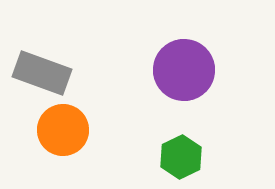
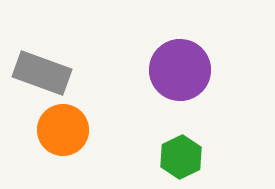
purple circle: moved 4 px left
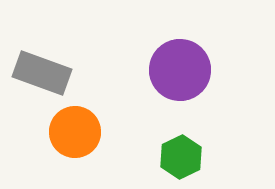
orange circle: moved 12 px right, 2 px down
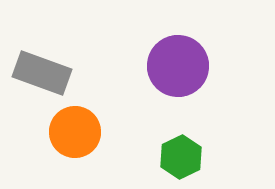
purple circle: moved 2 px left, 4 px up
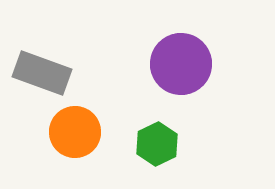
purple circle: moved 3 px right, 2 px up
green hexagon: moved 24 px left, 13 px up
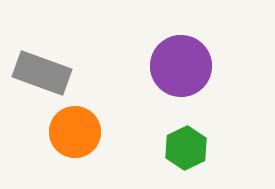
purple circle: moved 2 px down
green hexagon: moved 29 px right, 4 px down
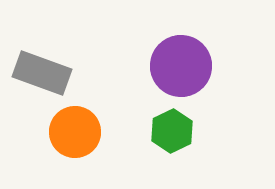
green hexagon: moved 14 px left, 17 px up
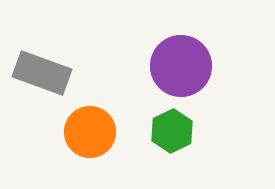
orange circle: moved 15 px right
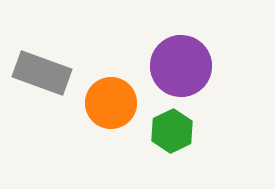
orange circle: moved 21 px right, 29 px up
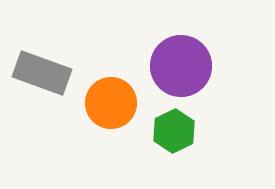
green hexagon: moved 2 px right
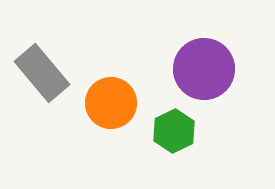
purple circle: moved 23 px right, 3 px down
gray rectangle: rotated 30 degrees clockwise
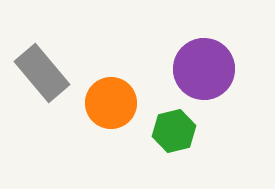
green hexagon: rotated 12 degrees clockwise
